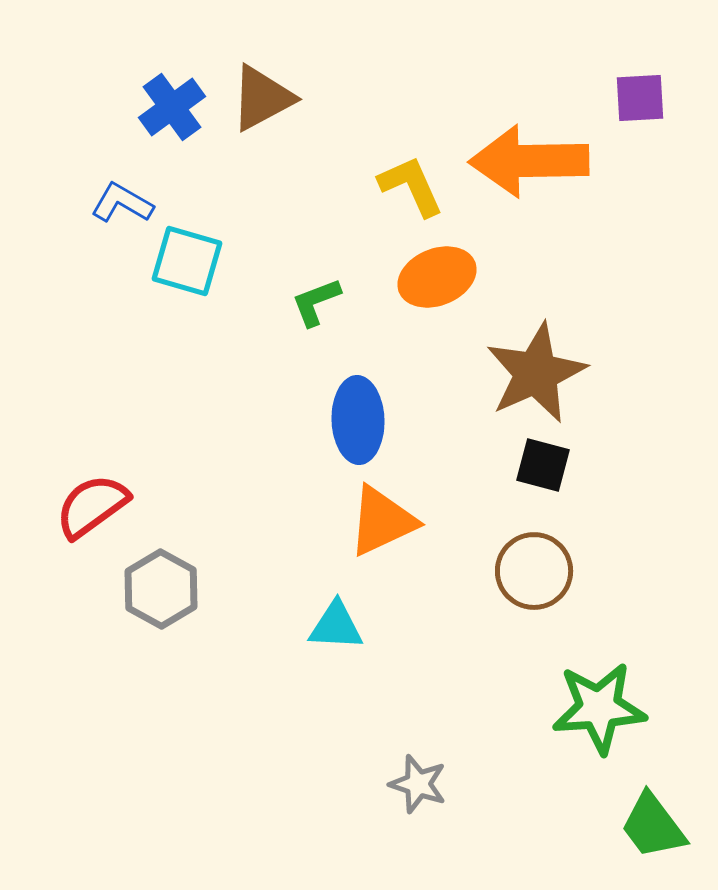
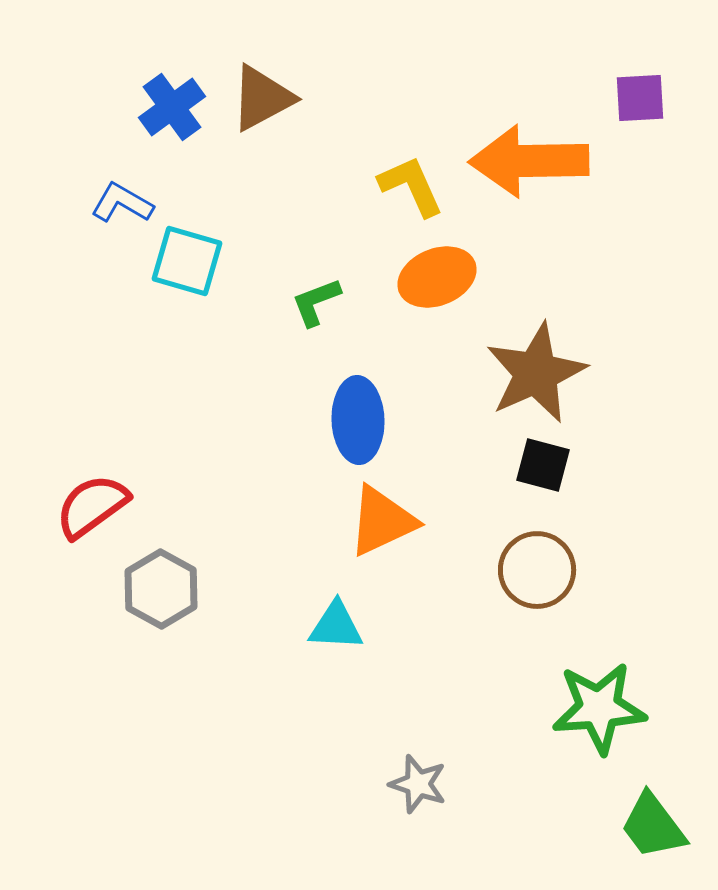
brown circle: moved 3 px right, 1 px up
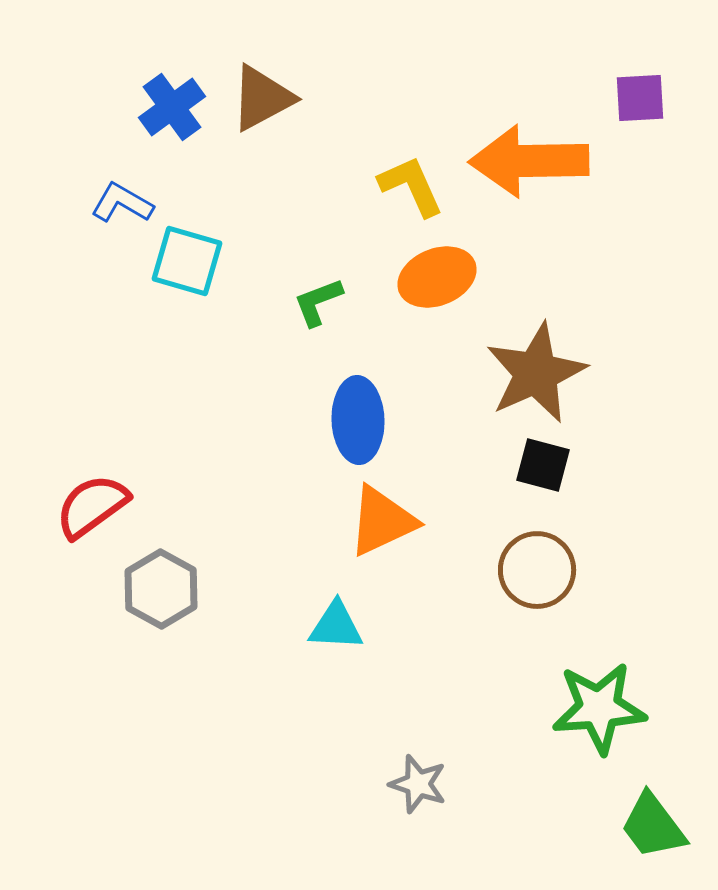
green L-shape: moved 2 px right
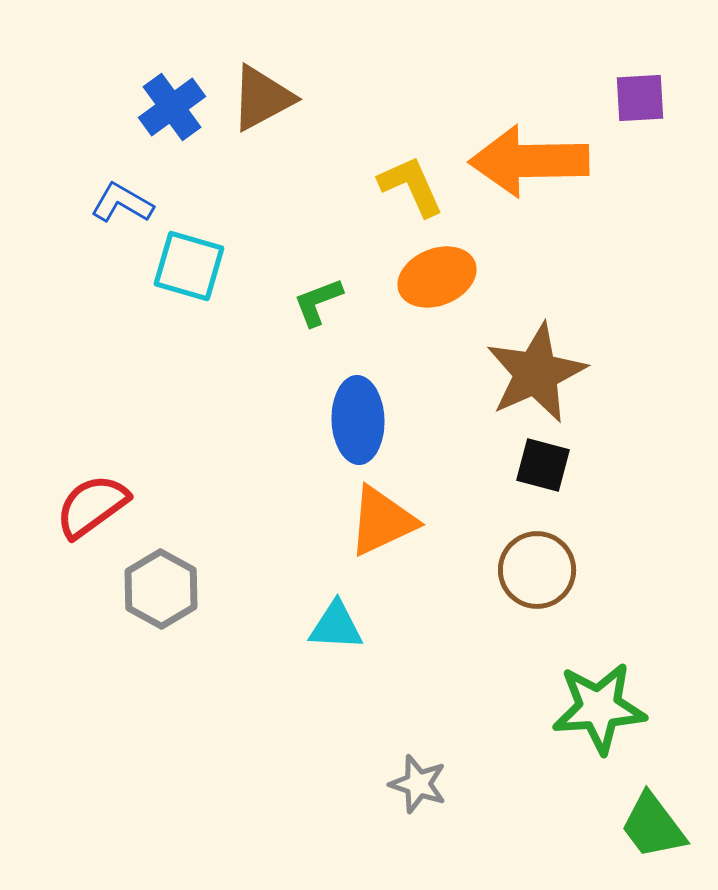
cyan square: moved 2 px right, 5 px down
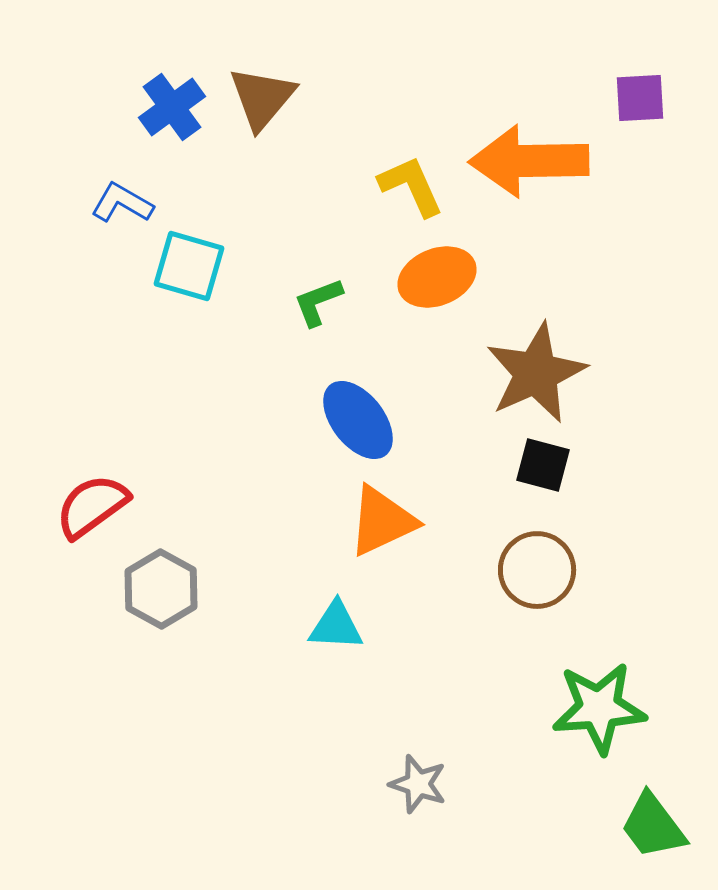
brown triangle: rotated 22 degrees counterclockwise
blue ellipse: rotated 36 degrees counterclockwise
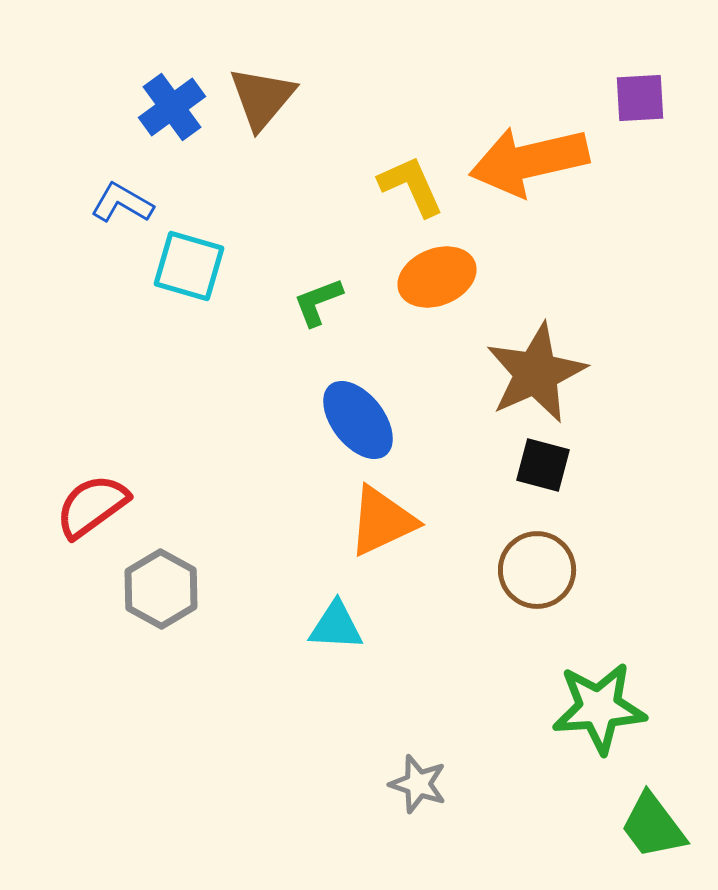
orange arrow: rotated 12 degrees counterclockwise
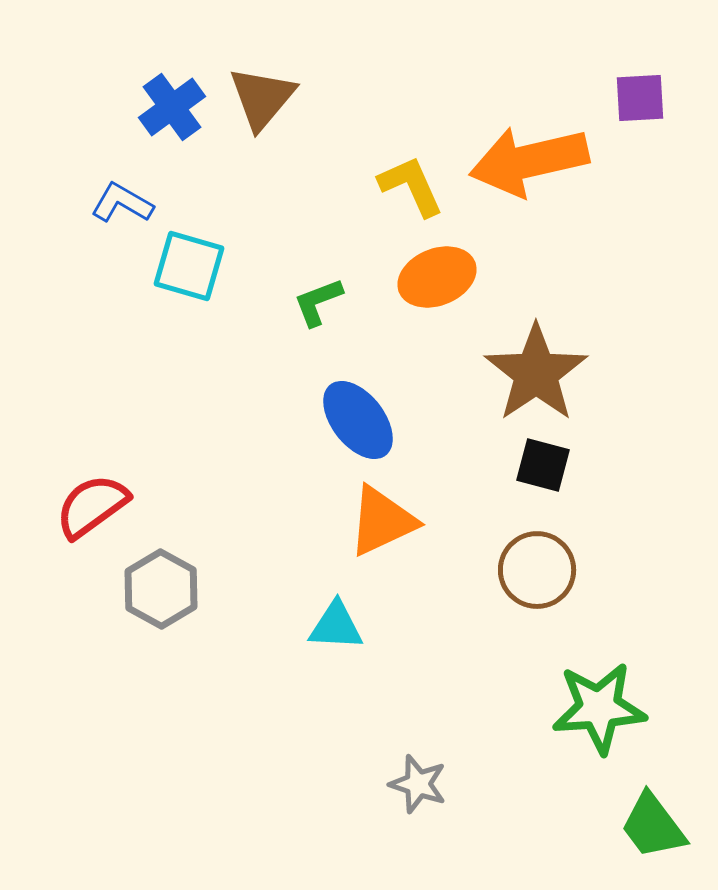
brown star: rotated 10 degrees counterclockwise
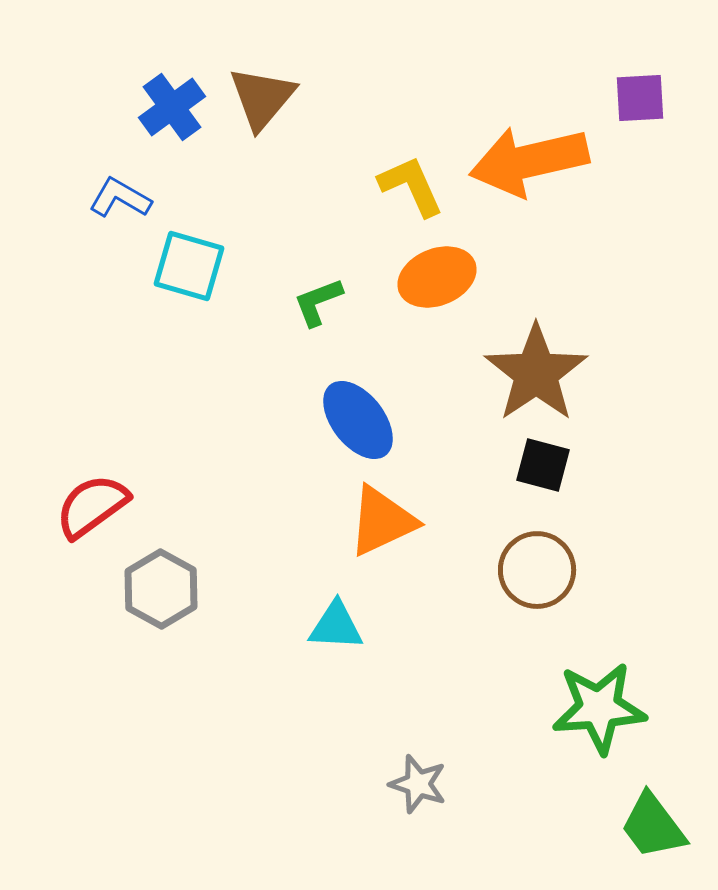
blue L-shape: moved 2 px left, 5 px up
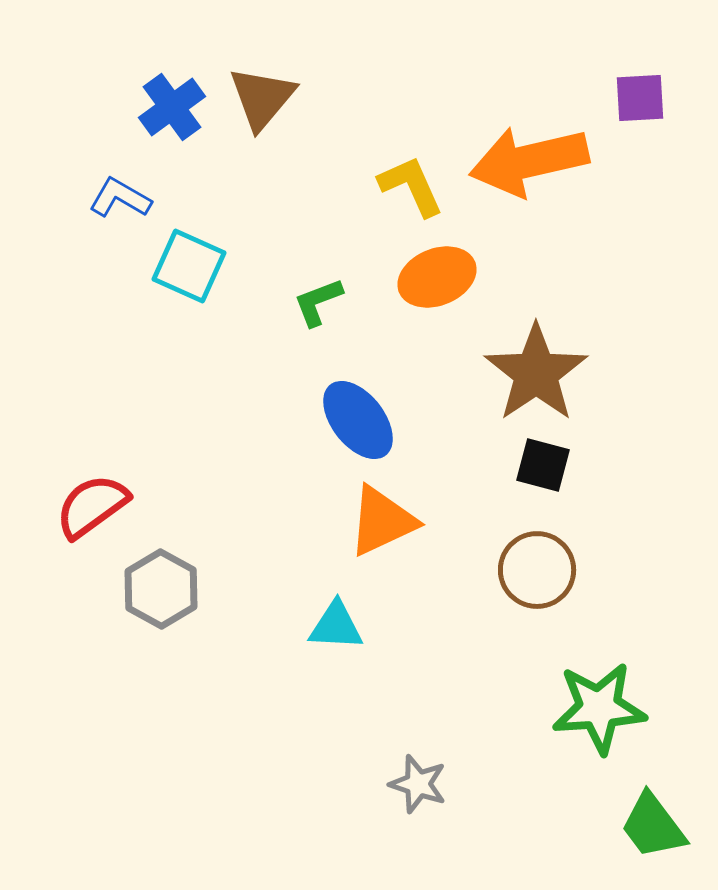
cyan square: rotated 8 degrees clockwise
